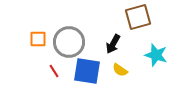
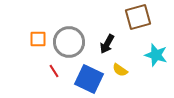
black arrow: moved 6 px left
blue square: moved 2 px right, 8 px down; rotated 16 degrees clockwise
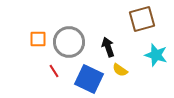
brown square: moved 4 px right, 2 px down
black arrow: moved 1 px right, 3 px down; rotated 132 degrees clockwise
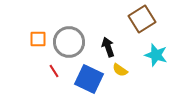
brown square: rotated 16 degrees counterclockwise
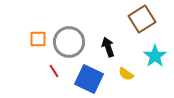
cyan star: moved 1 px left, 1 px down; rotated 20 degrees clockwise
yellow semicircle: moved 6 px right, 4 px down
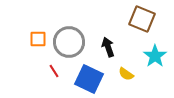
brown square: rotated 36 degrees counterclockwise
